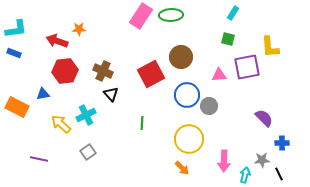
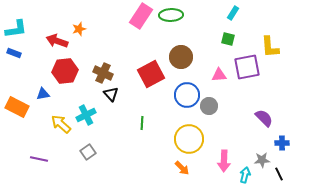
orange star: rotated 16 degrees counterclockwise
brown cross: moved 2 px down
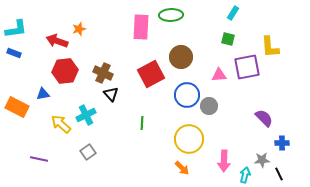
pink rectangle: moved 11 px down; rotated 30 degrees counterclockwise
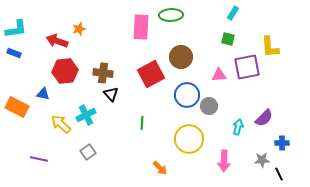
brown cross: rotated 18 degrees counterclockwise
blue triangle: rotated 24 degrees clockwise
purple semicircle: rotated 90 degrees clockwise
orange arrow: moved 22 px left
cyan arrow: moved 7 px left, 48 px up
